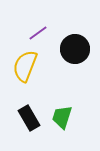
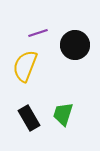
purple line: rotated 18 degrees clockwise
black circle: moved 4 px up
green trapezoid: moved 1 px right, 3 px up
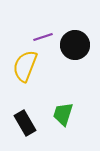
purple line: moved 5 px right, 4 px down
black rectangle: moved 4 px left, 5 px down
